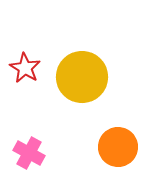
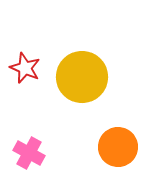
red star: rotated 8 degrees counterclockwise
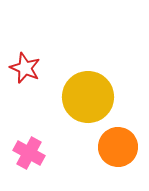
yellow circle: moved 6 px right, 20 px down
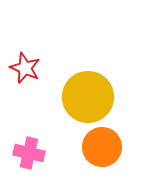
orange circle: moved 16 px left
pink cross: rotated 16 degrees counterclockwise
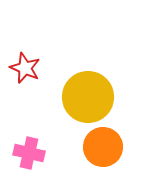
orange circle: moved 1 px right
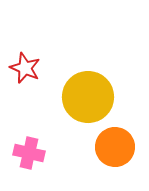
orange circle: moved 12 px right
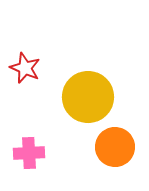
pink cross: rotated 16 degrees counterclockwise
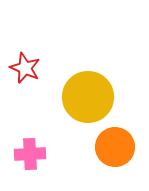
pink cross: moved 1 px right, 1 px down
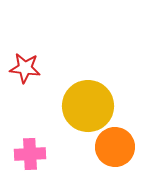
red star: rotated 16 degrees counterclockwise
yellow circle: moved 9 px down
